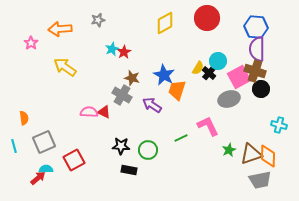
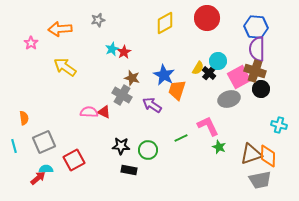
green star: moved 10 px left, 3 px up; rotated 24 degrees counterclockwise
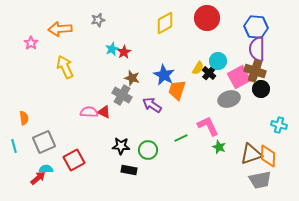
yellow arrow: rotated 30 degrees clockwise
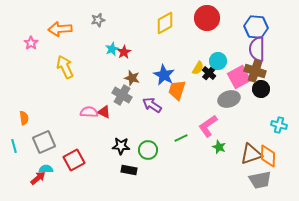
pink L-shape: rotated 100 degrees counterclockwise
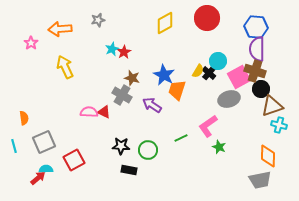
yellow semicircle: moved 3 px down
brown triangle: moved 21 px right, 48 px up
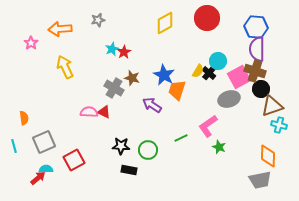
gray cross: moved 8 px left, 7 px up
